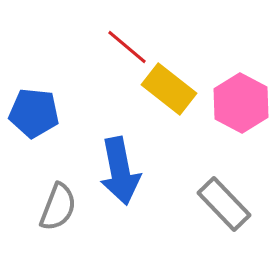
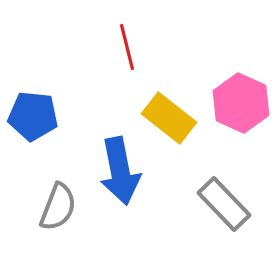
red line: rotated 36 degrees clockwise
yellow rectangle: moved 29 px down
pink hexagon: rotated 4 degrees counterclockwise
blue pentagon: moved 1 px left, 3 px down
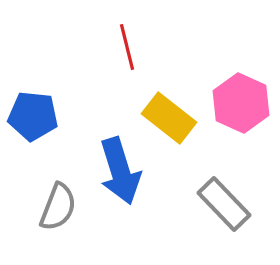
blue arrow: rotated 6 degrees counterclockwise
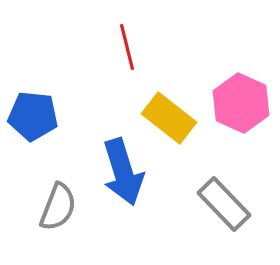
blue arrow: moved 3 px right, 1 px down
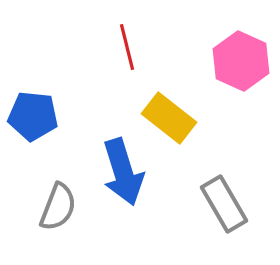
pink hexagon: moved 42 px up
gray rectangle: rotated 14 degrees clockwise
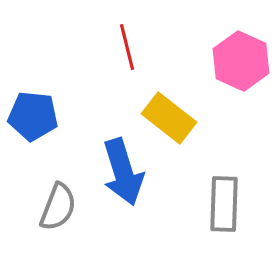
gray rectangle: rotated 32 degrees clockwise
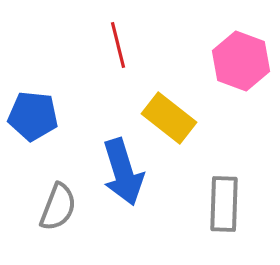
red line: moved 9 px left, 2 px up
pink hexagon: rotated 4 degrees counterclockwise
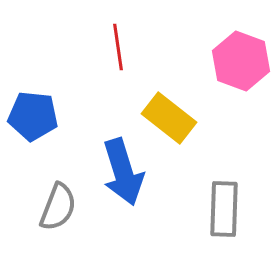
red line: moved 2 px down; rotated 6 degrees clockwise
gray rectangle: moved 5 px down
